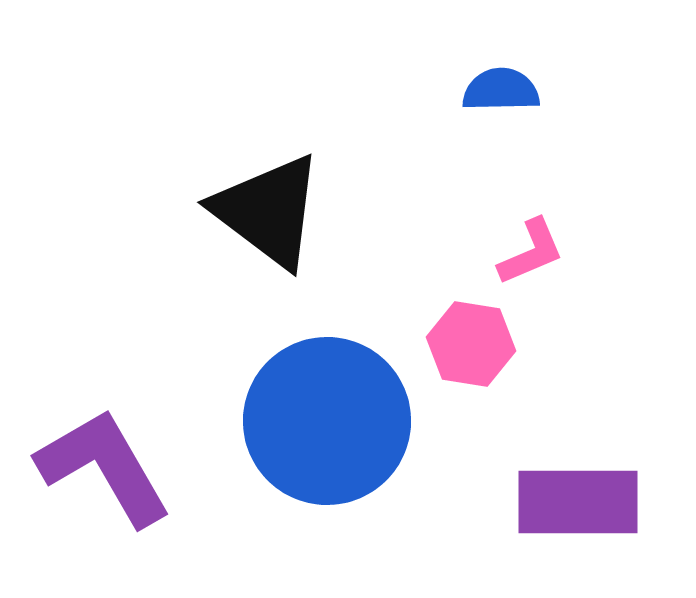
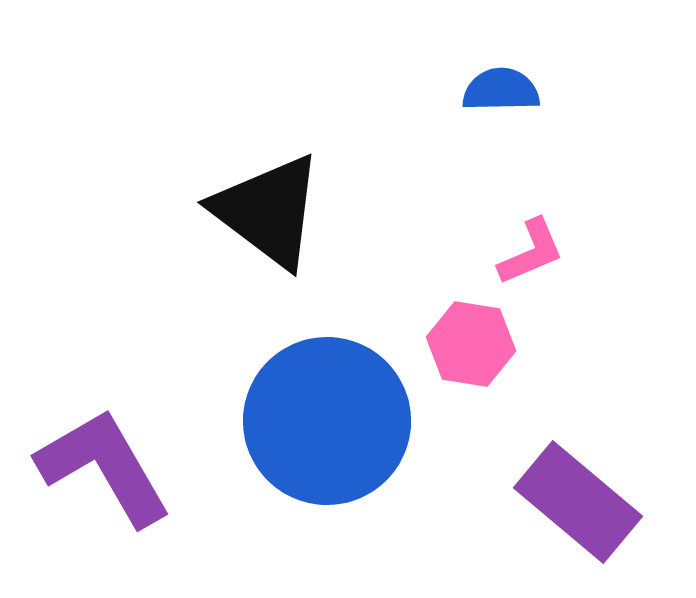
purple rectangle: rotated 40 degrees clockwise
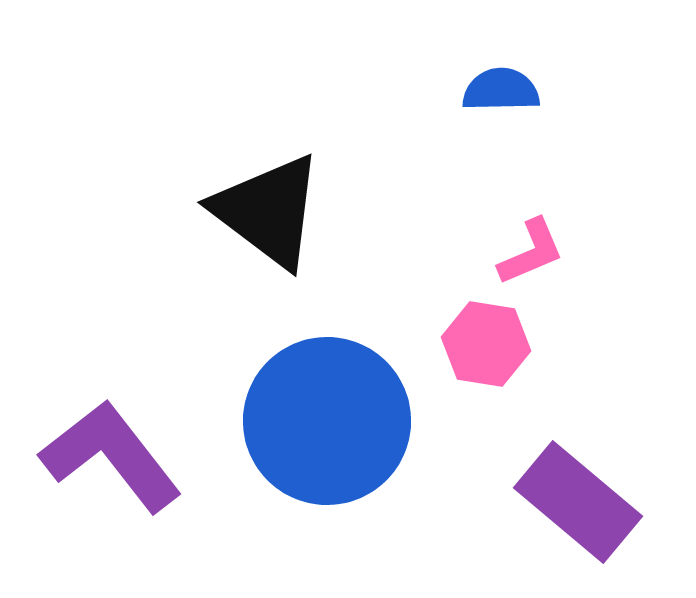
pink hexagon: moved 15 px right
purple L-shape: moved 7 px right, 11 px up; rotated 8 degrees counterclockwise
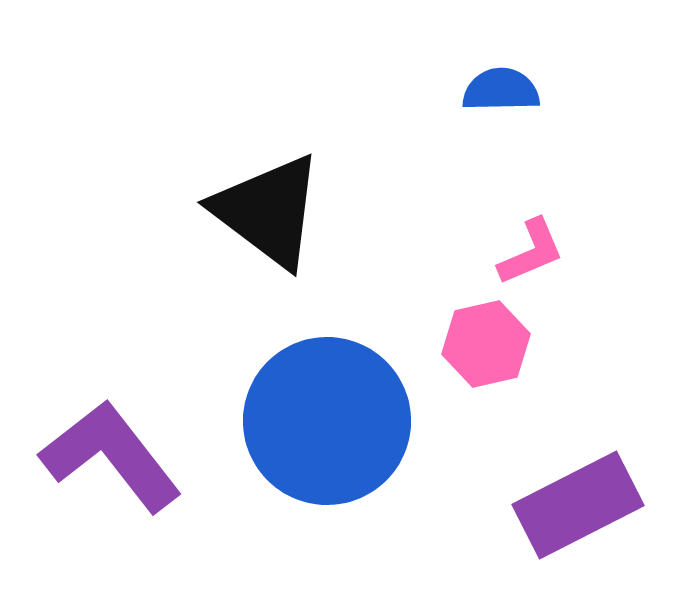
pink hexagon: rotated 22 degrees counterclockwise
purple rectangle: moved 3 px down; rotated 67 degrees counterclockwise
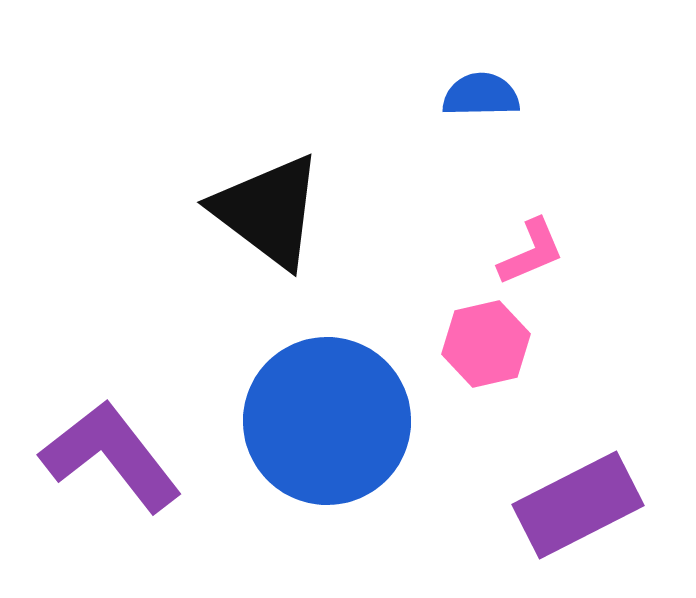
blue semicircle: moved 20 px left, 5 px down
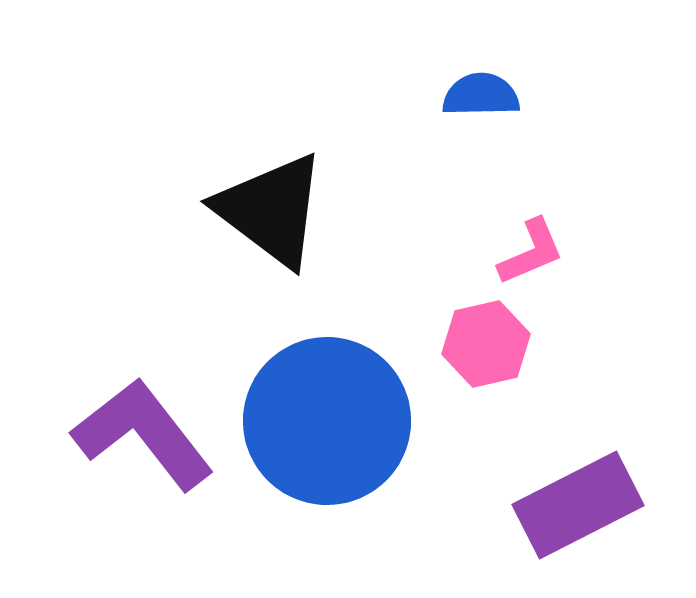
black triangle: moved 3 px right, 1 px up
purple L-shape: moved 32 px right, 22 px up
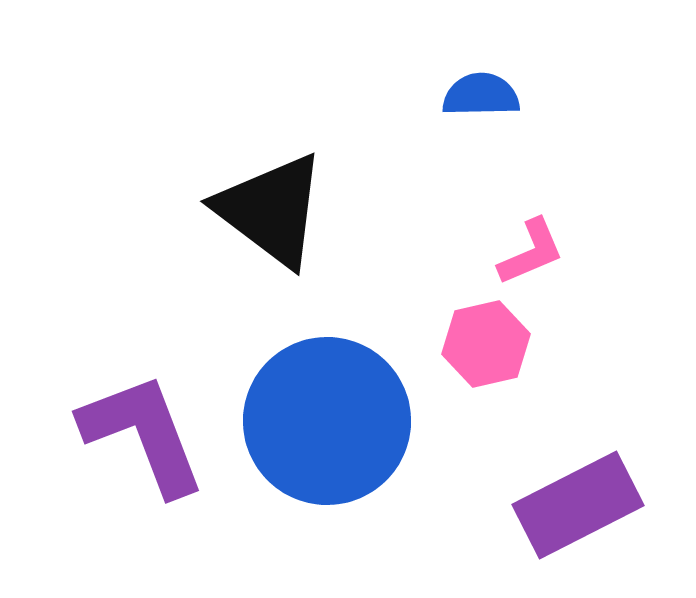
purple L-shape: rotated 17 degrees clockwise
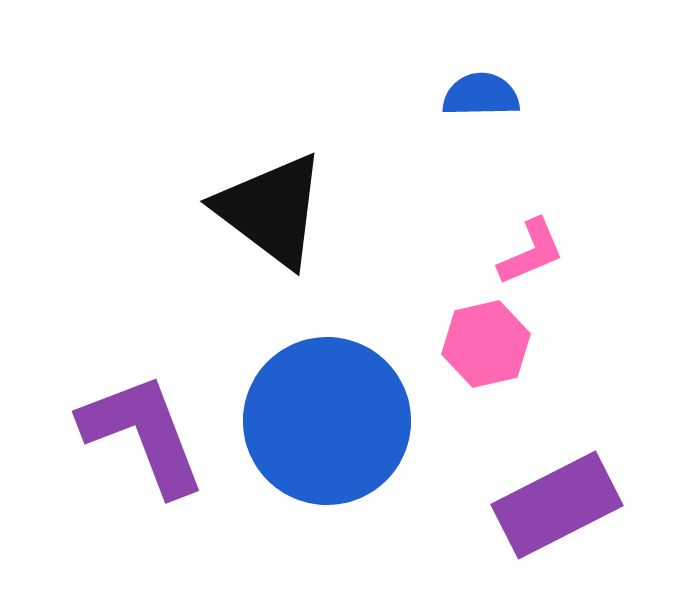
purple rectangle: moved 21 px left
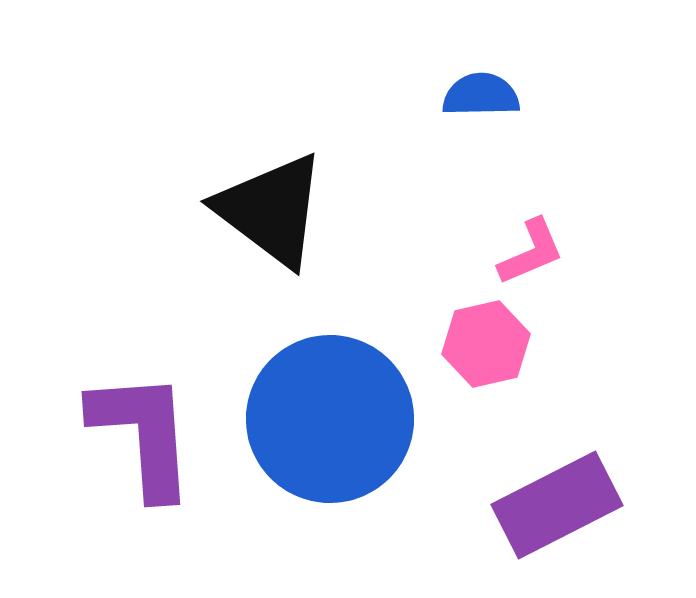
blue circle: moved 3 px right, 2 px up
purple L-shape: rotated 17 degrees clockwise
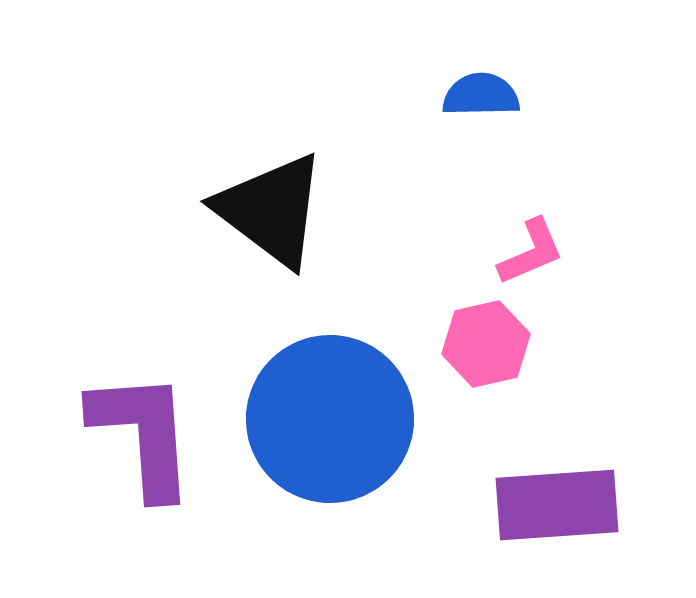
purple rectangle: rotated 23 degrees clockwise
